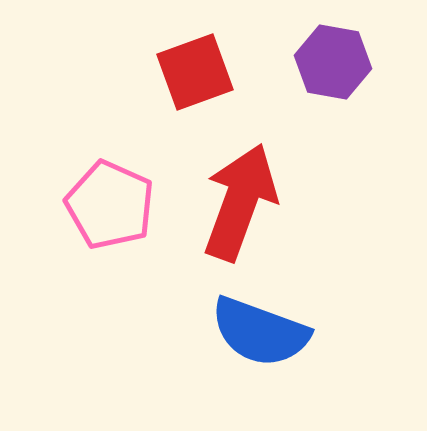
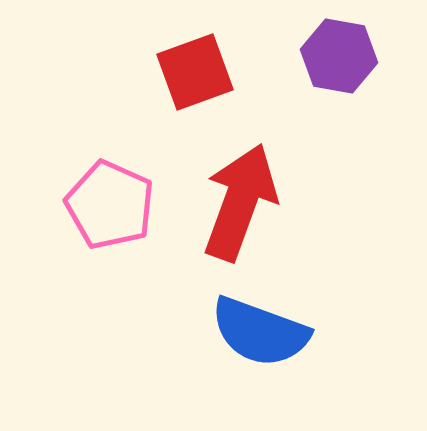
purple hexagon: moved 6 px right, 6 px up
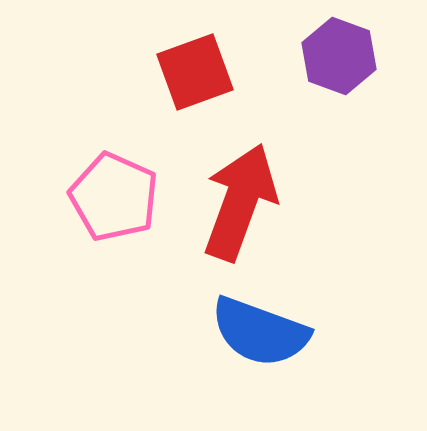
purple hexagon: rotated 10 degrees clockwise
pink pentagon: moved 4 px right, 8 px up
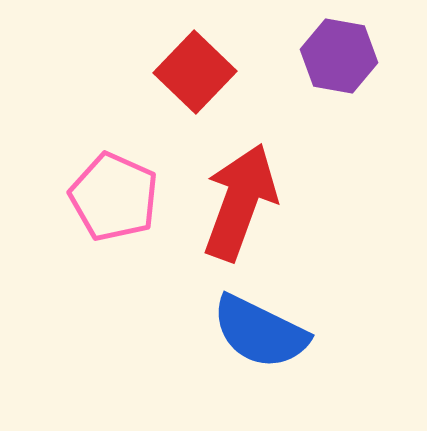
purple hexagon: rotated 10 degrees counterclockwise
red square: rotated 26 degrees counterclockwise
blue semicircle: rotated 6 degrees clockwise
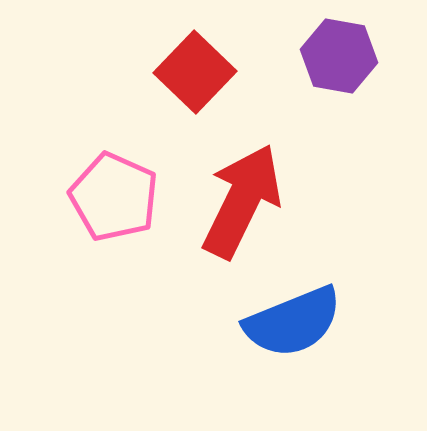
red arrow: moved 2 px right, 1 px up; rotated 6 degrees clockwise
blue semicircle: moved 33 px right, 10 px up; rotated 48 degrees counterclockwise
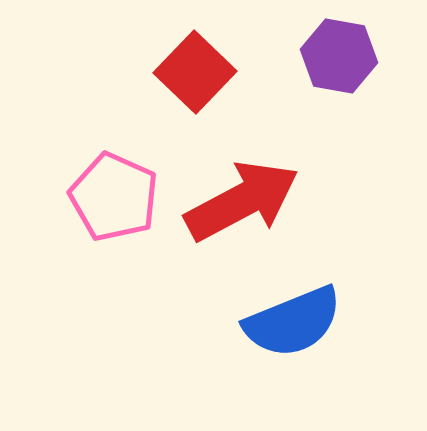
red arrow: rotated 36 degrees clockwise
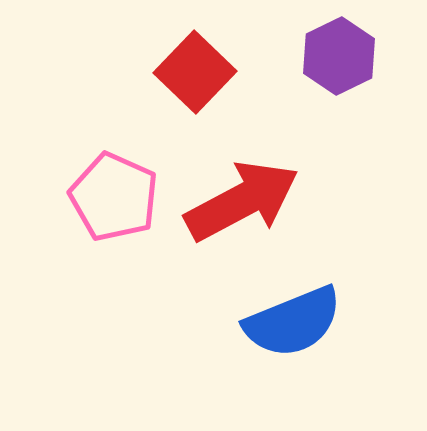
purple hexagon: rotated 24 degrees clockwise
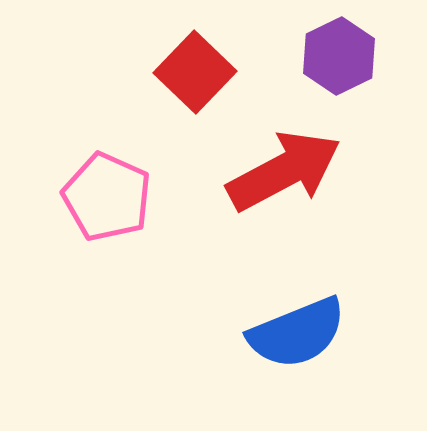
pink pentagon: moved 7 px left
red arrow: moved 42 px right, 30 px up
blue semicircle: moved 4 px right, 11 px down
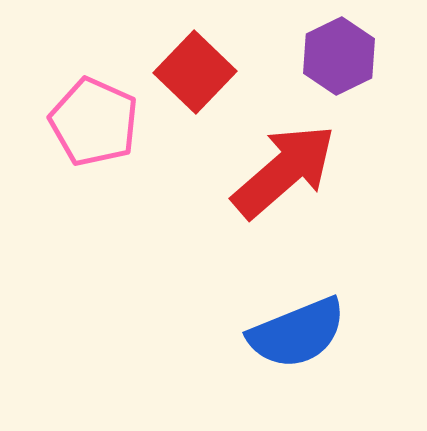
red arrow: rotated 13 degrees counterclockwise
pink pentagon: moved 13 px left, 75 px up
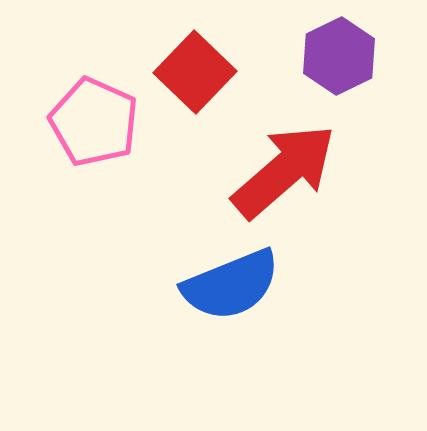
blue semicircle: moved 66 px left, 48 px up
